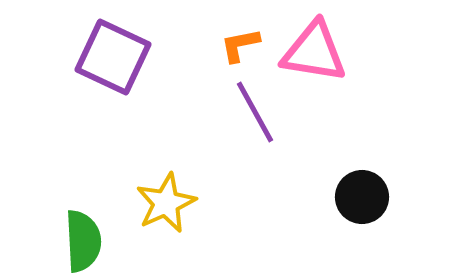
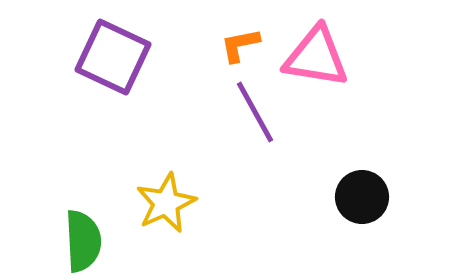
pink triangle: moved 2 px right, 5 px down
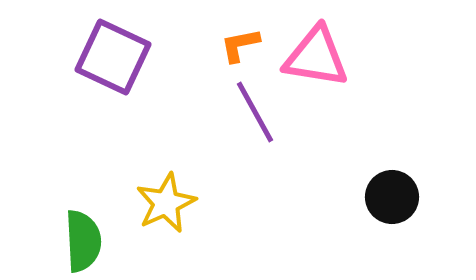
black circle: moved 30 px right
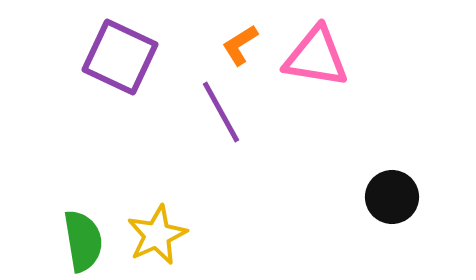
orange L-shape: rotated 21 degrees counterclockwise
purple square: moved 7 px right
purple line: moved 34 px left
yellow star: moved 9 px left, 32 px down
green semicircle: rotated 6 degrees counterclockwise
